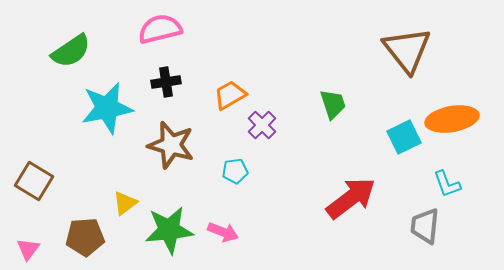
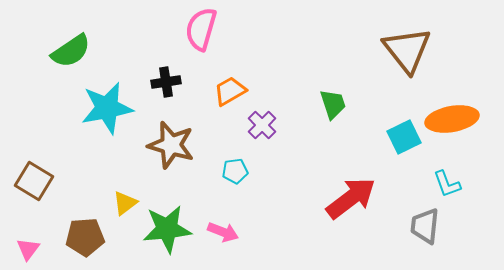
pink semicircle: moved 41 px right; rotated 60 degrees counterclockwise
orange trapezoid: moved 4 px up
green star: moved 2 px left, 1 px up
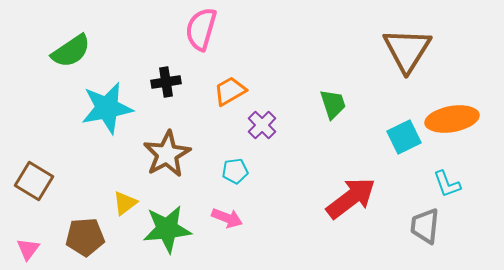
brown triangle: rotated 10 degrees clockwise
brown star: moved 4 px left, 9 px down; rotated 27 degrees clockwise
pink arrow: moved 4 px right, 14 px up
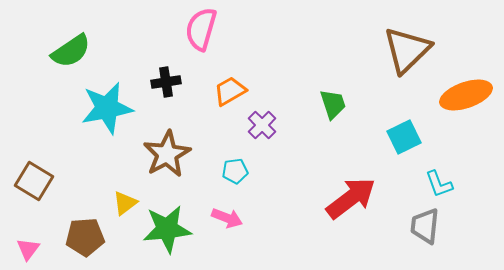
brown triangle: rotated 14 degrees clockwise
orange ellipse: moved 14 px right, 24 px up; rotated 9 degrees counterclockwise
cyan L-shape: moved 8 px left
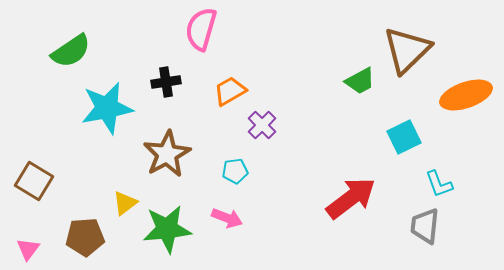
green trapezoid: moved 27 px right, 23 px up; rotated 80 degrees clockwise
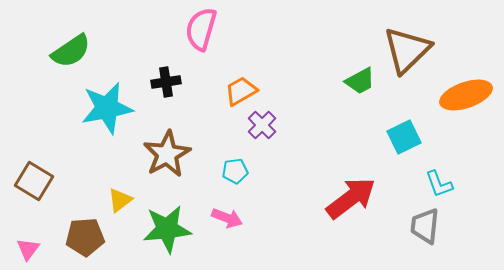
orange trapezoid: moved 11 px right
yellow triangle: moved 5 px left, 3 px up
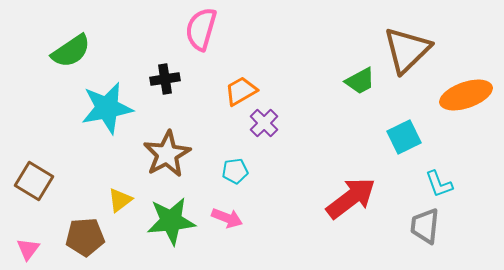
black cross: moved 1 px left, 3 px up
purple cross: moved 2 px right, 2 px up
green star: moved 4 px right, 8 px up
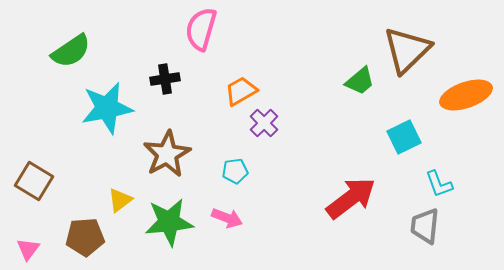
green trapezoid: rotated 12 degrees counterclockwise
green star: moved 2 px left, 1 px down
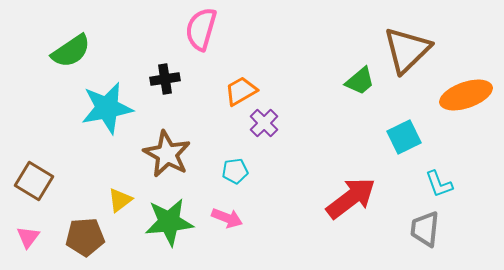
brown star: rotated 15 degrees counterclockwise
gray trapezoid: moved 3 px down
pink triangle: moved 12 px up
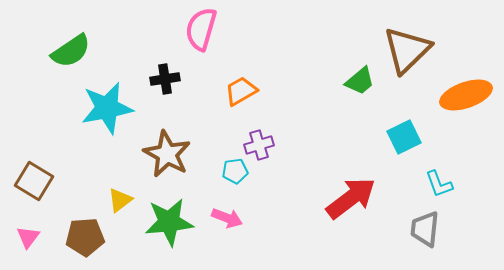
purple cross: moved 5 px left, 22 px down; rotated 28 degrees clockwise
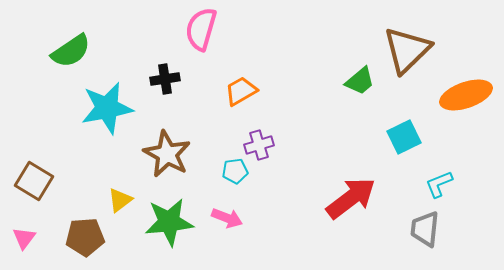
cyan L-shape: rotated 88 degrees clockwise
pink triangle: moved 4 px left, 1 px down
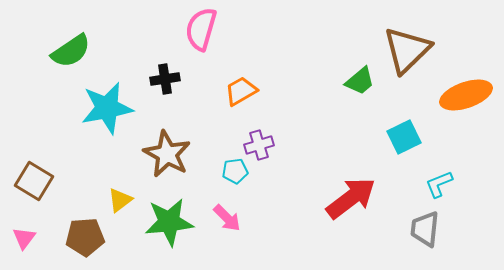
pink arrow: rotated 24 degrees clockwise
